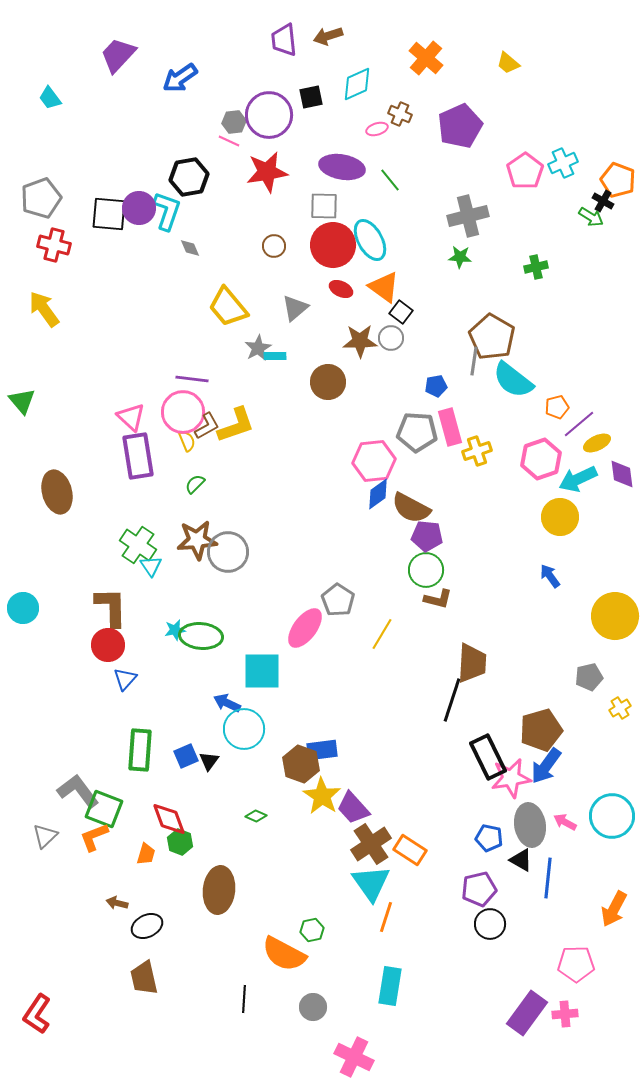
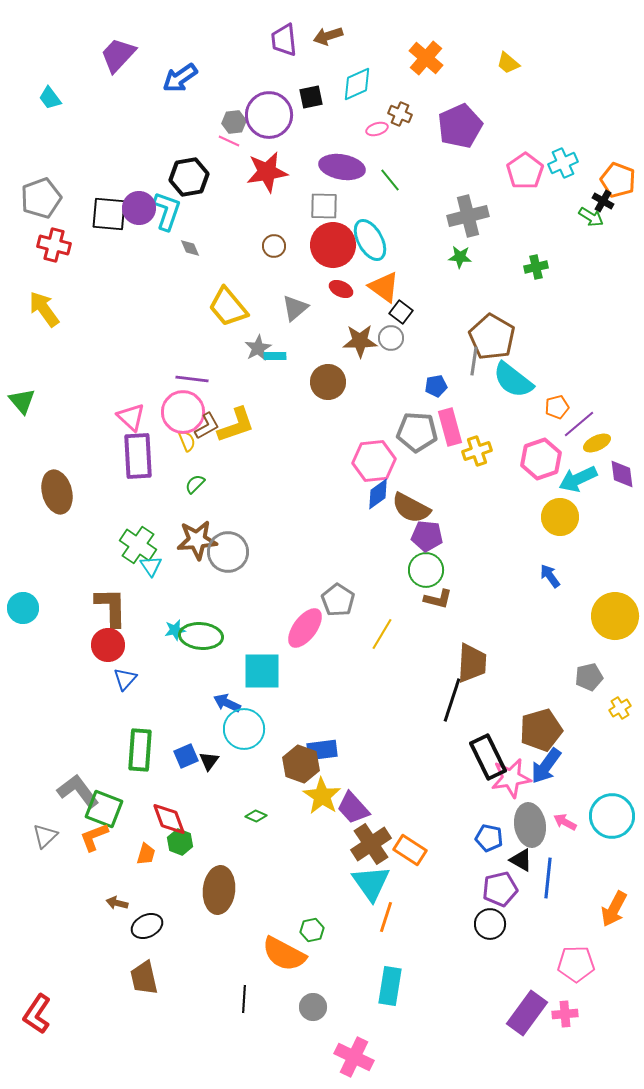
purple rectangle at (138, 456): rotated 6 degrees clockwise
purple pentagon at (479, 889): moved 21 px right
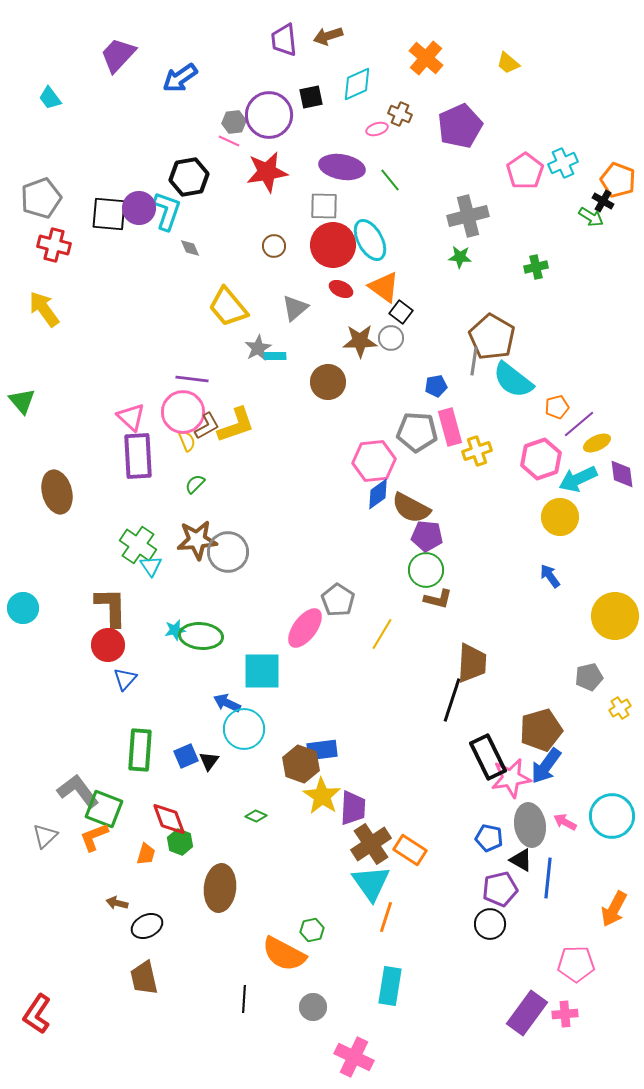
purple trapezoid at (353, 808): rotated 135 degrees counterclockwise
brown ellipse at (219, 890): moved 1 px right, 2 px up
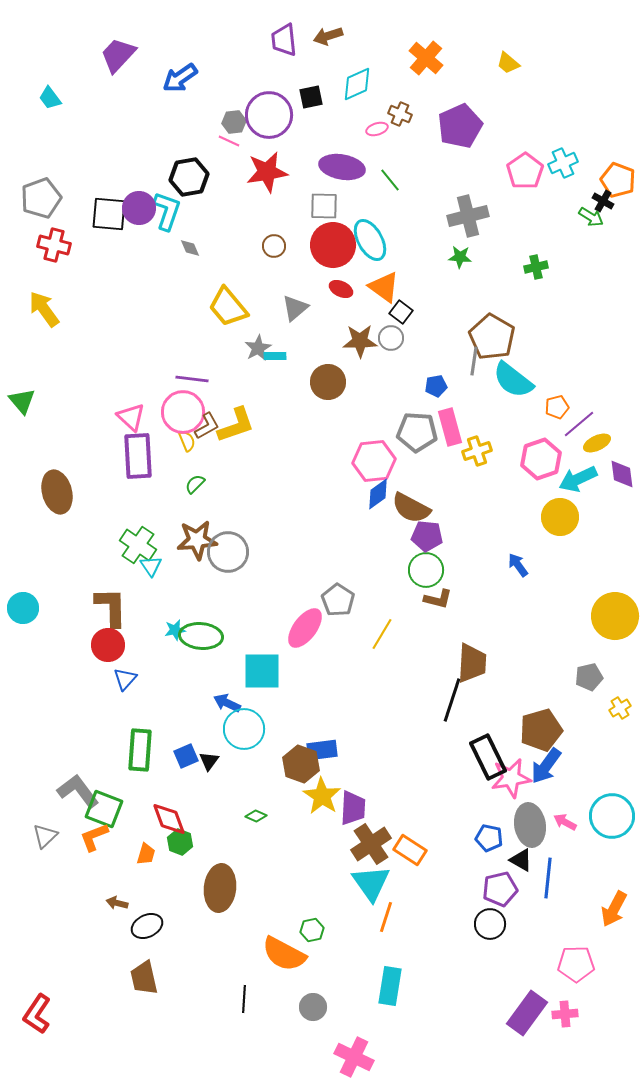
blue arrow at (550, 576): moved 32 px left, 11 px up
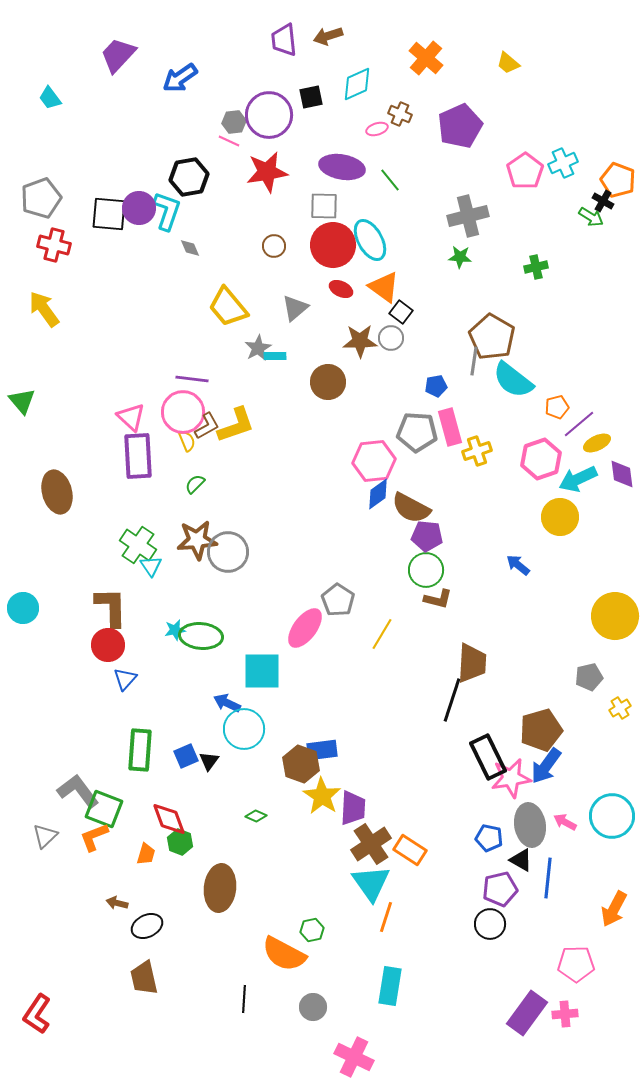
blue arrow at (518, 565): rotated 15 degrees counterclockwise
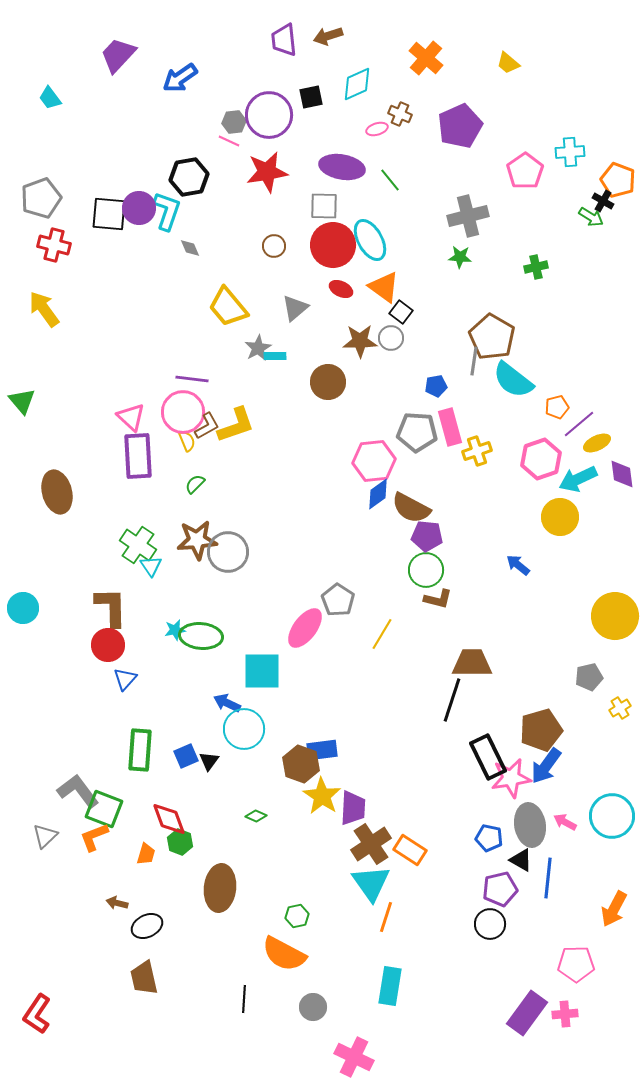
cyan cross at (563, 163): moved 7 px right, 11 px up; rotated 20 degrees clockwise
brown trapezoid at (472, 663): rotated 93 degrees counterclockwise
green hexagon at (312, 930): moved 15 px left, 14 px up
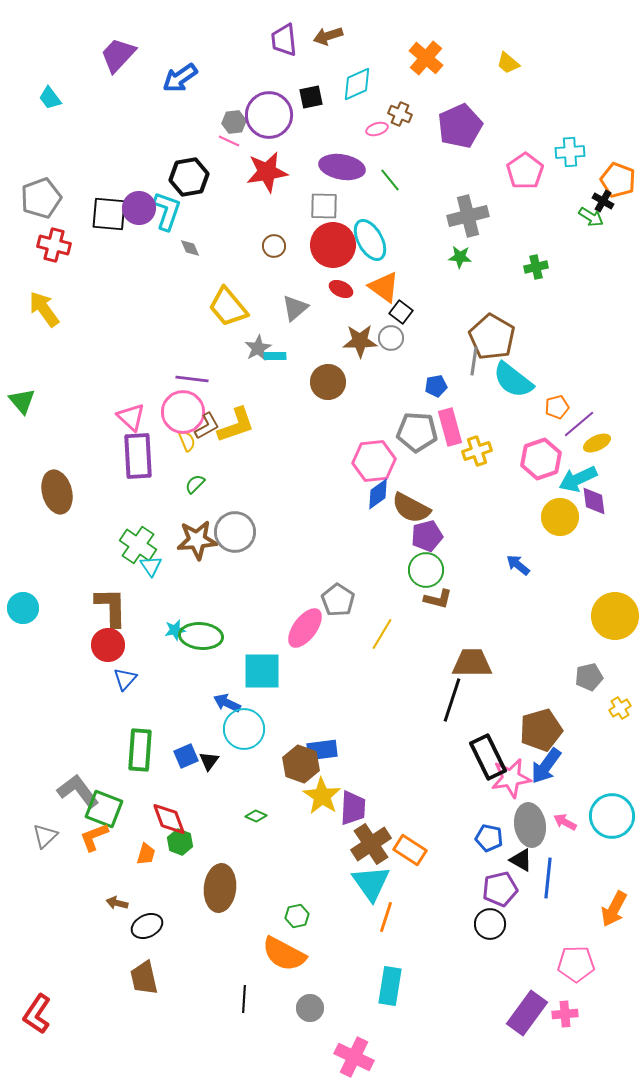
purple diamond at (622, 474): moved 28 px left, 27 px down
purple pentagon at (427, 536): rotated 20 degrees counterclockwise
gray circle at (228, 552): moved 7 px right, 20 px up
gray circle at (313, 1007): moved 3 px left, 1 px down
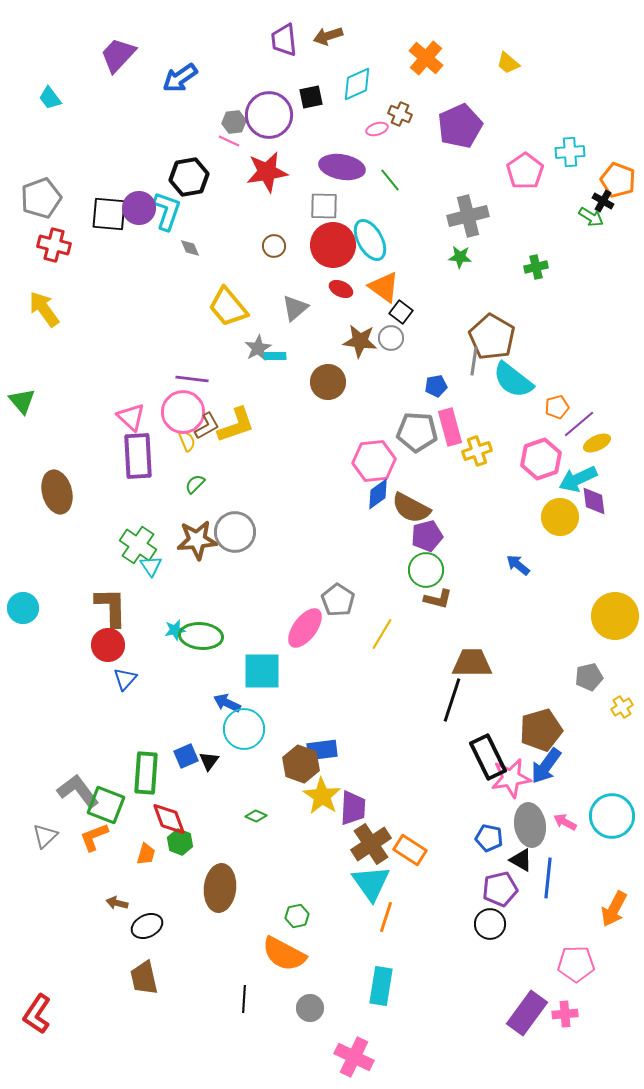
brown star at (360, 341): rotated 8 degrees clockwise
yellow cross at (620, 708): moved 2 px right, 1 px up
green rectangle at (140, 750): moved 6 px right, 23 px down
green square at (104, 809): moved 2 px right, 4 px up
cyan rectangle at (390, 986): moved 9 px left
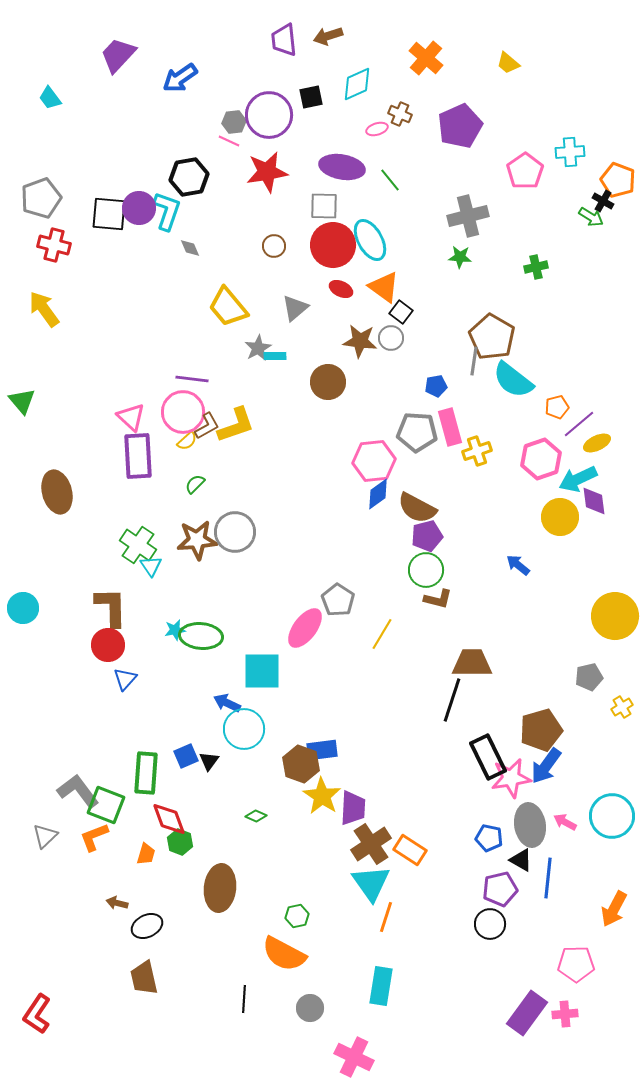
yellow semicircle at (187, 441): rotated 70 degrees clockwise
brown semicircle at (411, 508): moved 6 px right
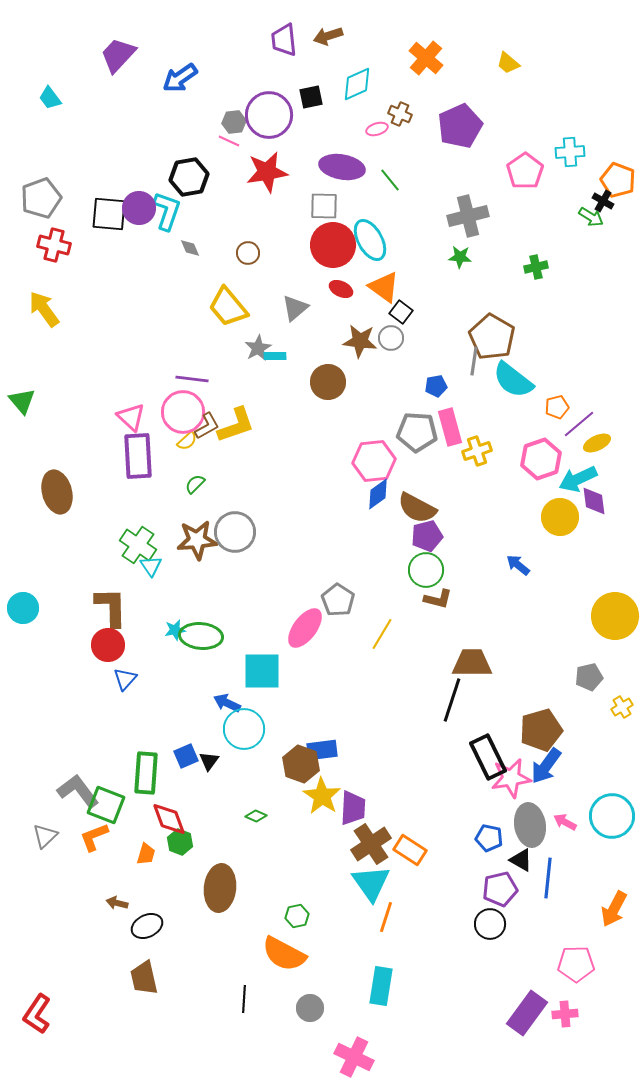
brown circle at (274, 246): moved 26 px left, 7 px down
